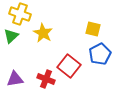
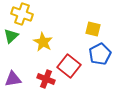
yellow cross: moved 2 px right
yellow star: moved 9 px down
purple triangle: moved 2 px left
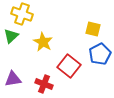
red cross: moved 2 px left, 5 px down
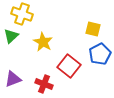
purple triangle: rotated 12 degrees counterclockwise
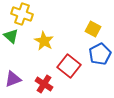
yellow square: rotated 14 degrees clockwise
green triangle: rotated 35 degrees counterclockwise
yellow star: moved 1 px right, 1 px up
red cross: rotated 12 degrees clockwise
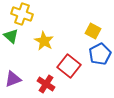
yellow square: moved 2 px down
red cross: moved 2 px right
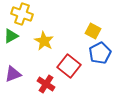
green triangle: rotated 49 degrees clockwise
blue pentagon: moved 1 px up
purple triangle: moved 5 px up
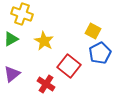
green triangle: moved 3 px down
purple triangle: moved 1 px left; rotated 18 degrees counterclockwise
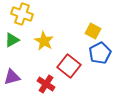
green triangle: moved 1 px right, 1 px down
purple triangle: moved 3 px down; rotated 24 degrees clockwise
